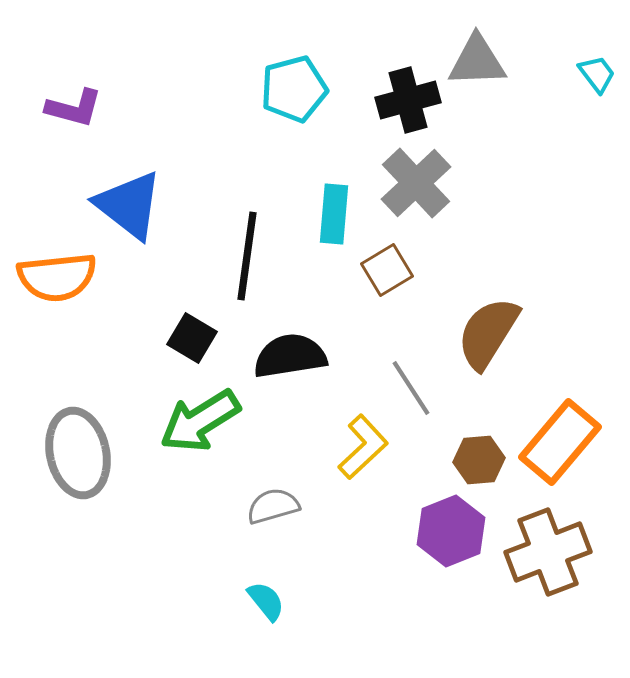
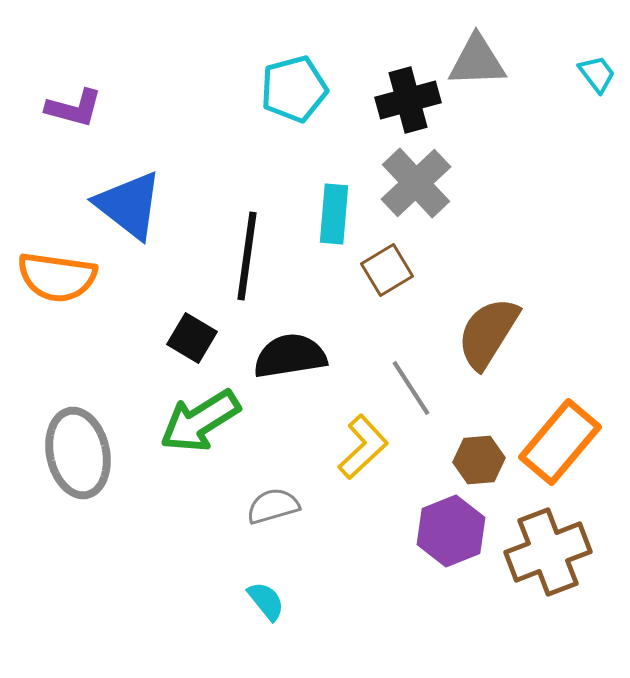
orange semicircle: rotated 14 degrees clockwise
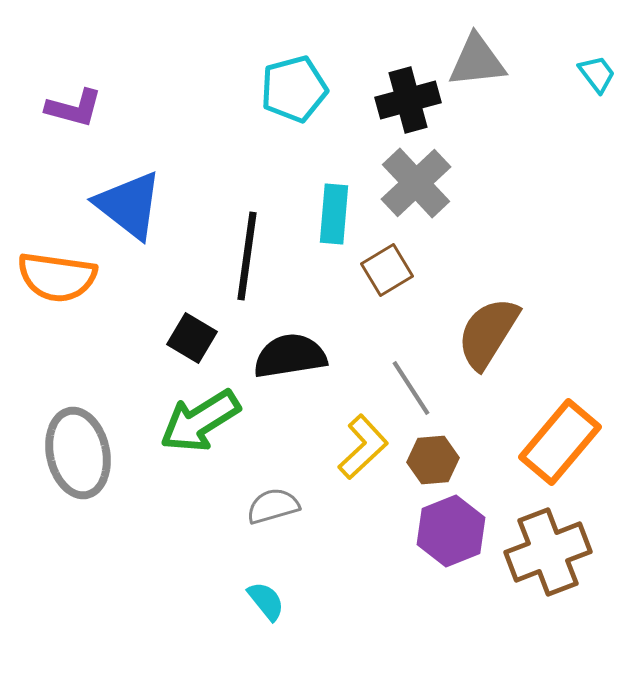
gray triangle: rotated 4 degrees counterclockwise
brown hexagon: moved 46 px left
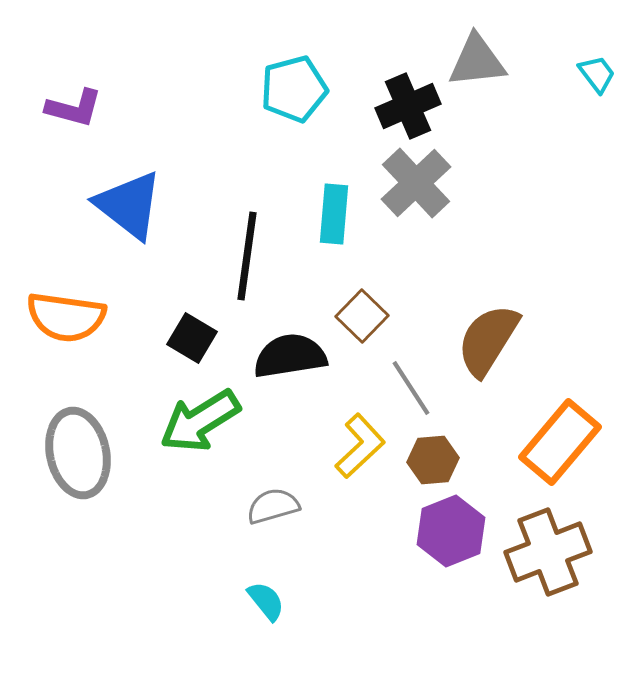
black cross: moved 6 px down; rotated 8 degrees counterclockwise
brown square: moved 25 px left, 46 px down; rotated 15 degrees counterclockwise
orange semicircle: moved 9 px right, 40 px down
brown semicircle: moved 7 px down
yellow L-shape: moved 3 px left, 1 px up
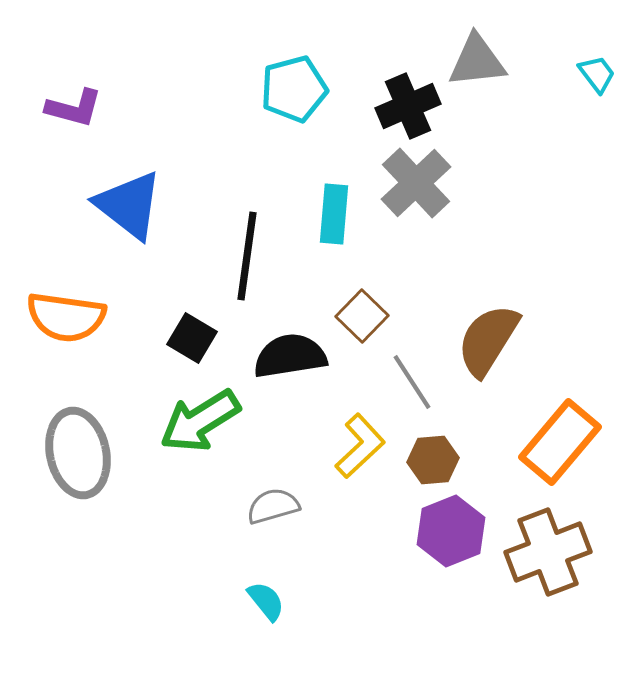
gray line: moved 1 px right, 6 px up
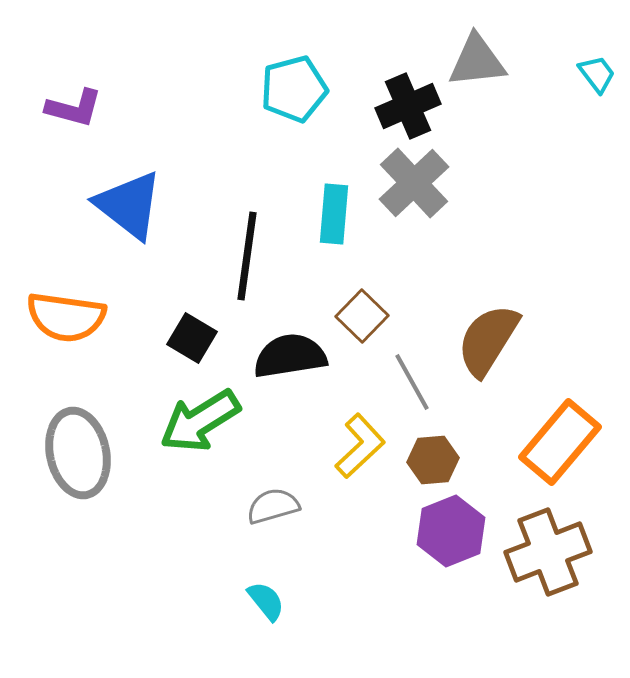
gray cross: moved 2 px left
gray line: rotated 4 degrees clockwise
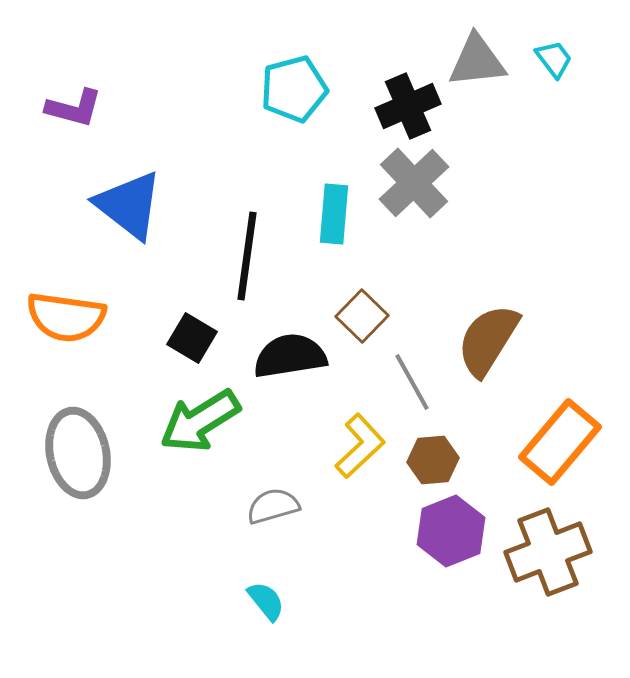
cyan trapezoid: moved 43 px left, 15 px up
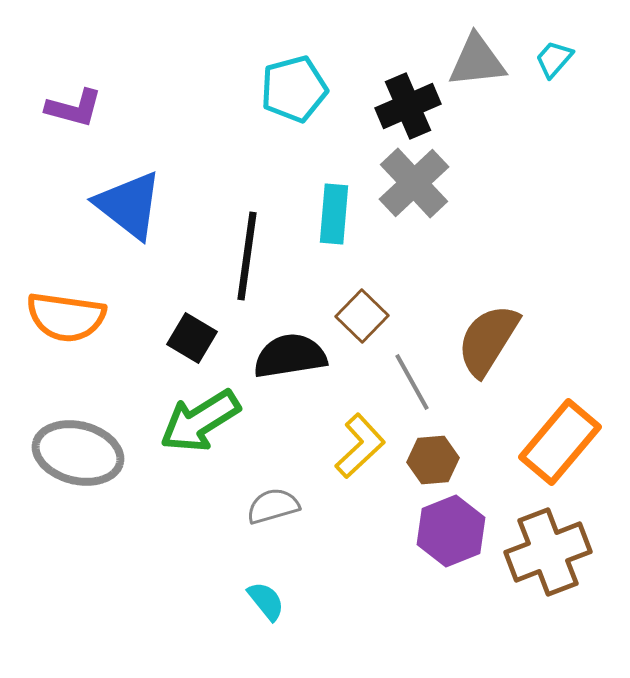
cyan trapezoid: rotated 102 degrees counterclockwise
gray ellipse: rotated 64 degrees counterclockwise
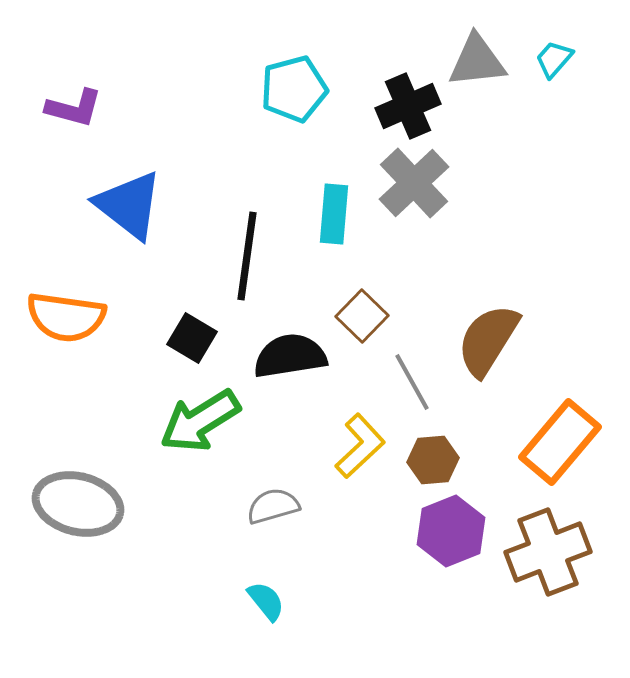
gray ellipse: moved 51 px down
